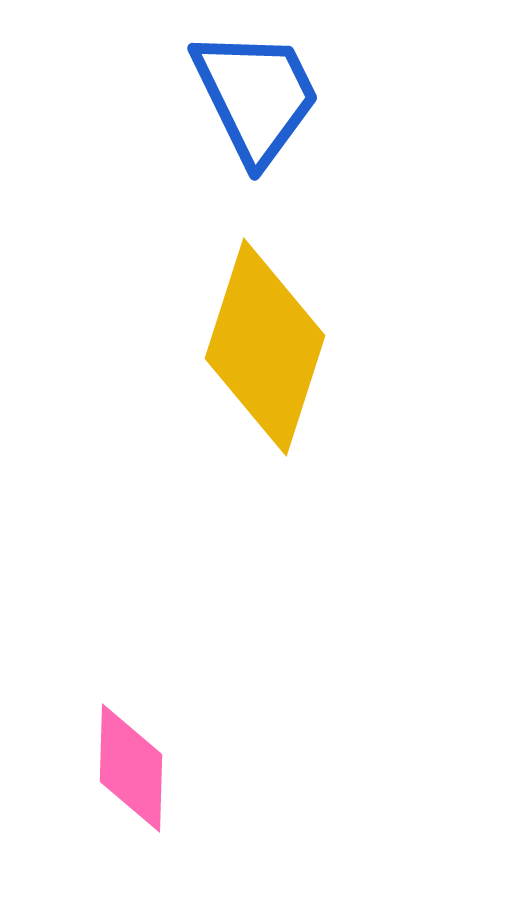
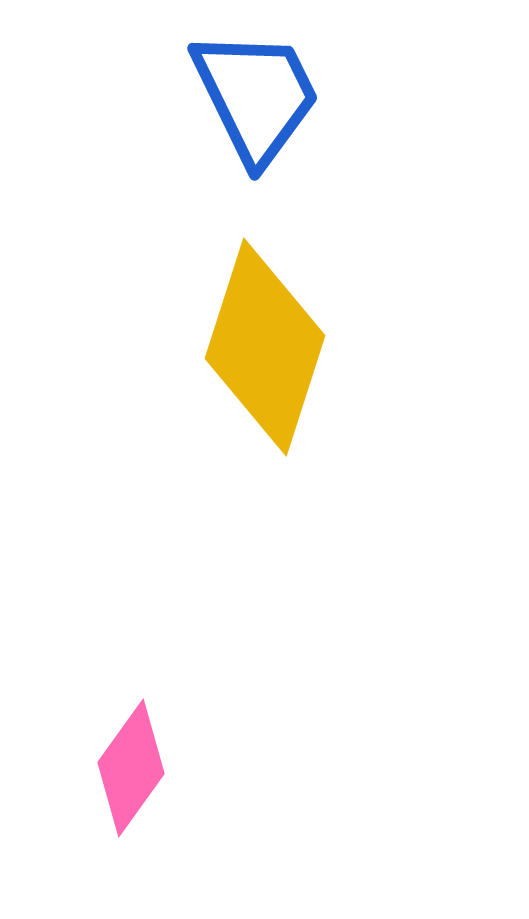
pink diamond: rotated 34 degrees clockwise
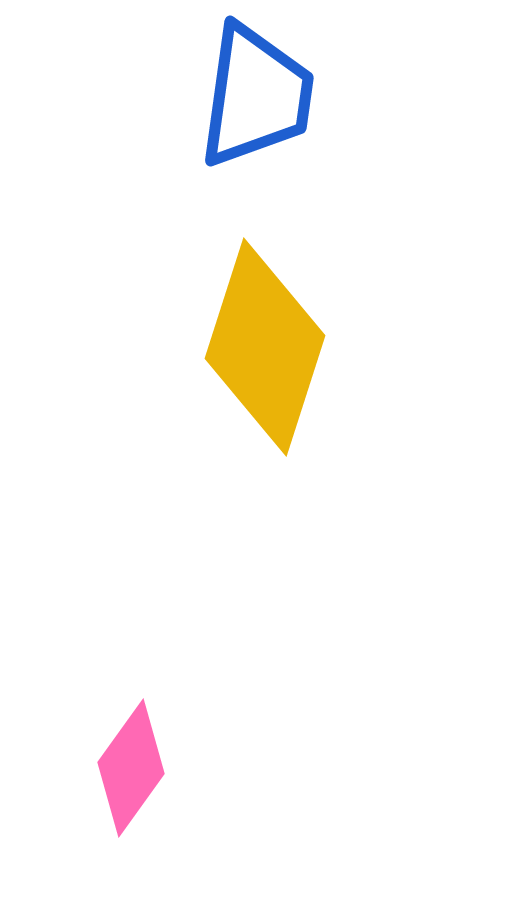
blue trapezoid: rotated 34 degrees clockwise
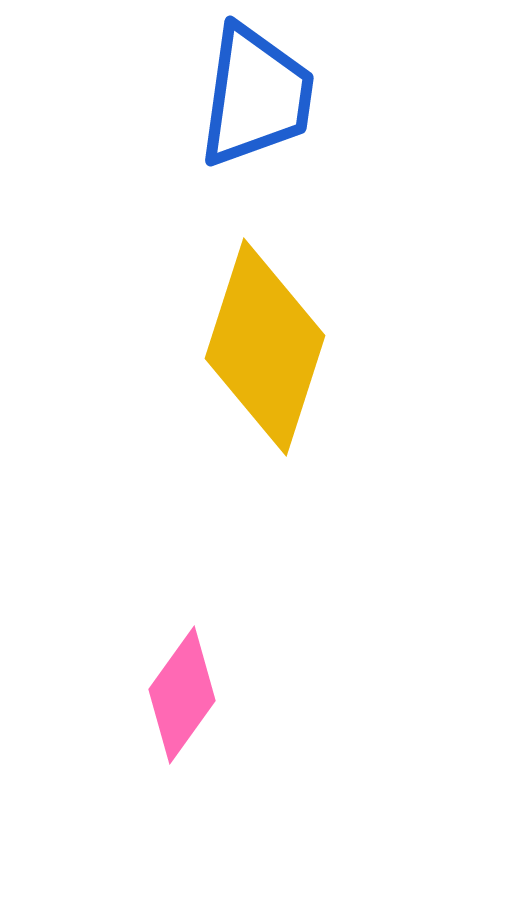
pink diamond: moved 51 px right, 73 px up
